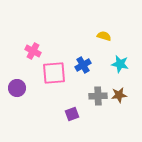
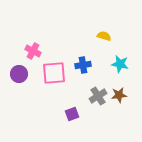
blue cross: rotated 21 degrees clockwise
purple circle: moved 2 px right, 14 px up
gray cross: rotated 30 degrees counterclockwise
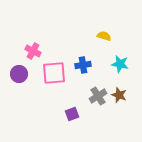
brown star: rotated 28 degrees clockwise
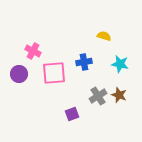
blue cross: moved 1 px right, 3 px up
